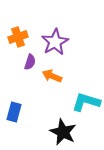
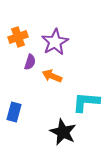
cyan L-shape: rotated 12 degrees counterclockwise
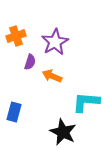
orange cross: moved 2 px left, 1 px up
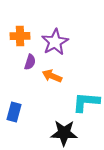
orange cross: moved 4 px right; rotated 18 degrees clockwise
black star: moved 1 px right, 1 px down; rotated 24 degrees counterclockwise
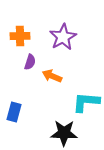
purple star: moved 8 px right, 5 px up
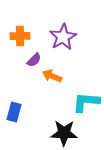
purple semicircle: moved 4 px right, 2 px up; rotated 28 degrees clockwise
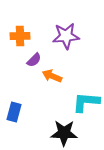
purple star: moved 3 px right, 1 px up; rotated 24 degrees clockwise
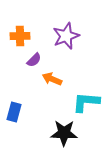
purple star: rotated 16 degrees counterclockwise
orange arrow: moved 3 px down
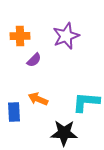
orange arrow: moved 14 px left, 20 px down
blue rectangle: rotated 18 degrees counterclockwise
